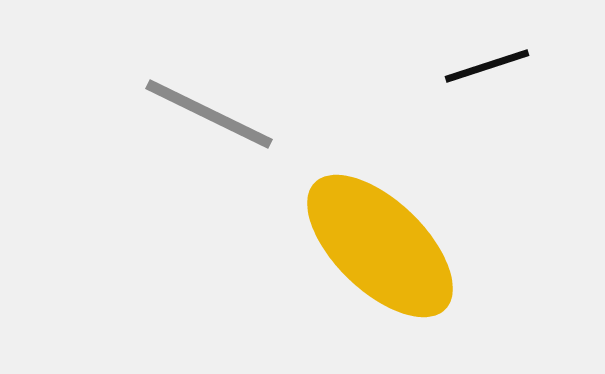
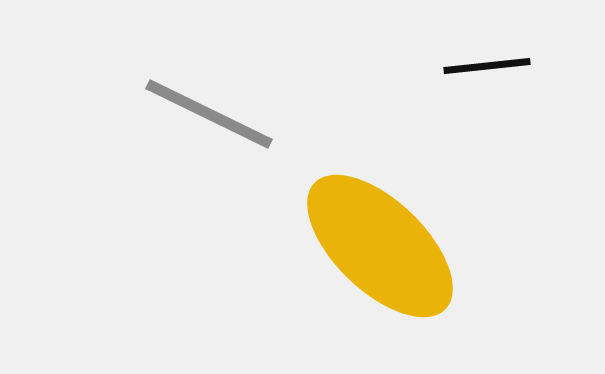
black line: rotated 12 degrees clockwise
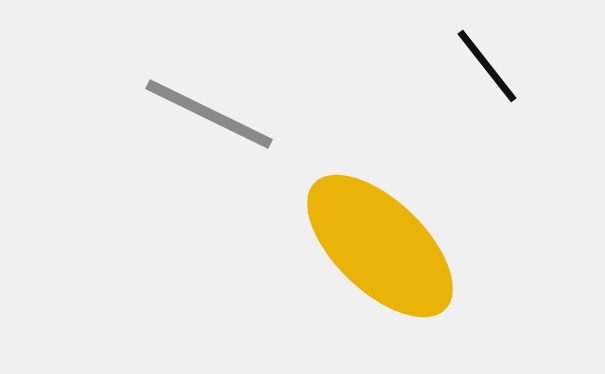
black line: rotated 58 degrees clockwise
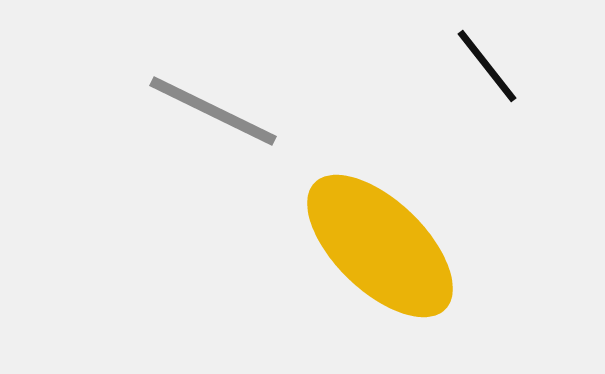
gray line: moved 4 px right, 3 px up
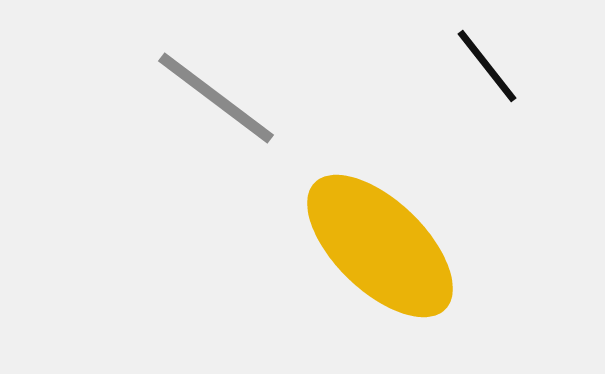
gray line: moved 3 px right, 13 px up; rotated 11 degrees clockwise
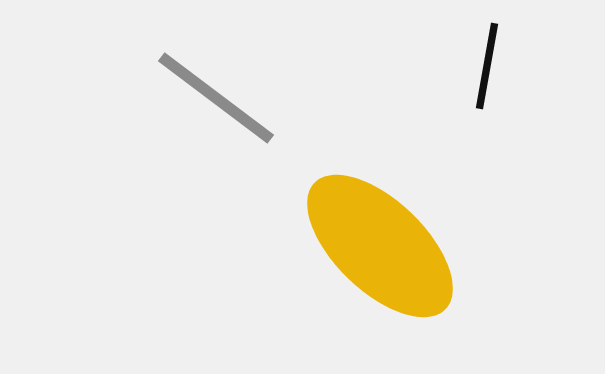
black line: rotated 48 degrees clockwise
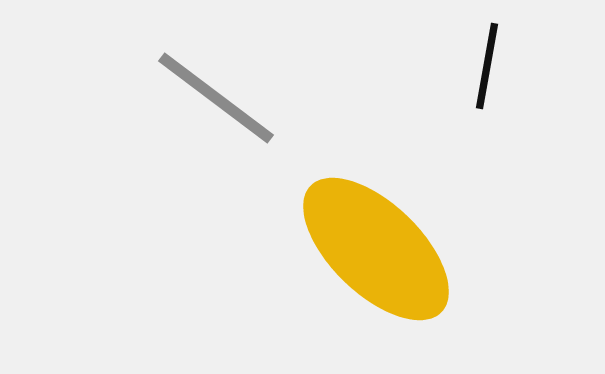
yellow ellipse: moved 4 px left, 3 px down
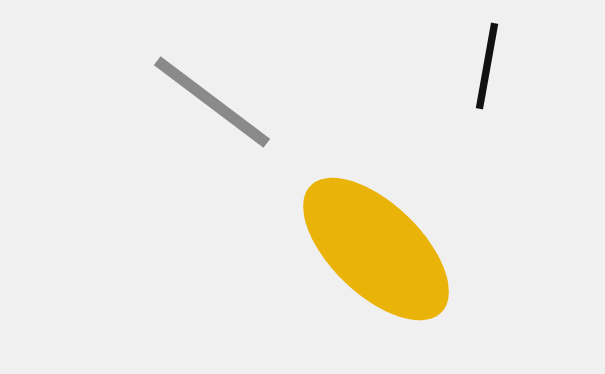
gray line: moved 4 px left, 4 px down
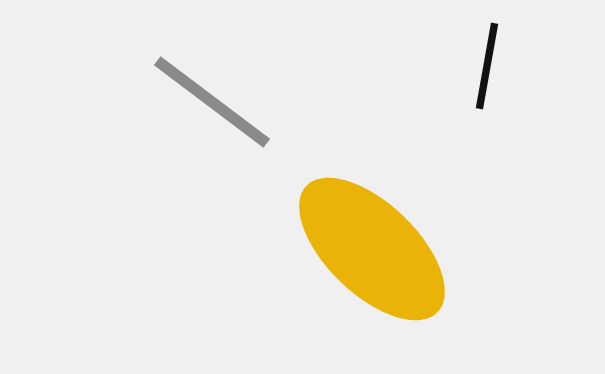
yellow ellipse: moved 4 px left
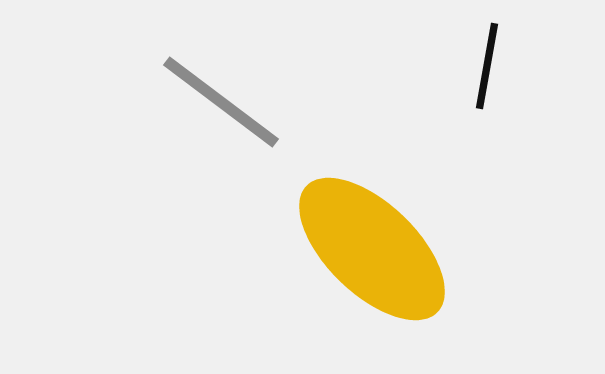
gray line: moved 9 px right
